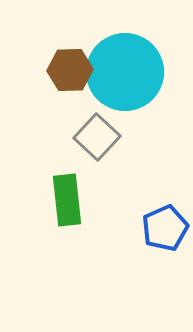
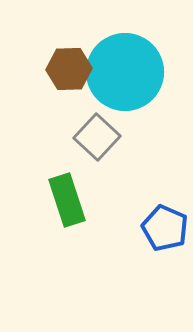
brown hexagon: moved 1 px left, 1 px up
green rectangle: rotated 12 degrees counterclockwise
blue pentagon: rotated 24 degrees counterclockwise
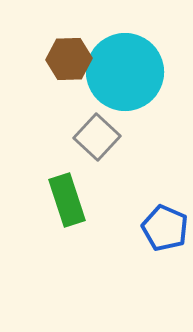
brown hexagon: moved 10 px up
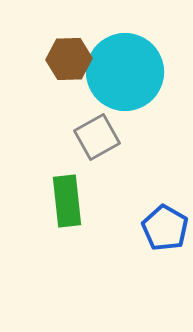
gray square: rotated 18 degrees clockwise
green rectangle: moved 1 px down; rotated 12 degrees clockwise
blue pentagon: rotated 6 degrees clockwise
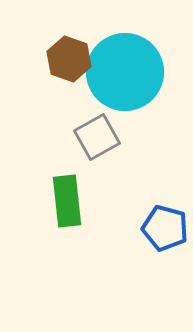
brown hexagon: rotated 21 degrees clockwise
blue pentagon: rotated 15 degrees counterclockwise
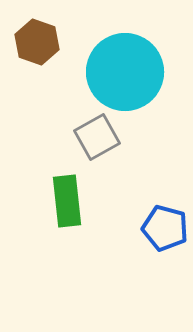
brown hexagon: moved 32 px left, 17 px up
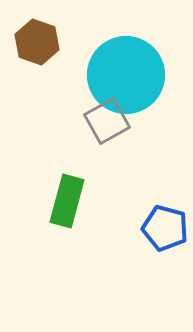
cyan circle: moved 1 px right, 3 px down
gray square: moved 10 px right, 16 px up
green rectangle: rotated 21 degrees clockwise
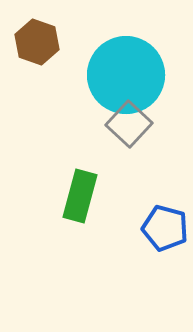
gray square: moved 22 px right, 3 px down; rotated 18 degrees counterclockwise
green rectangle: moved 13 px right, 5 px up
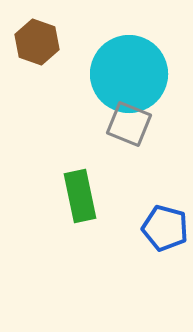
cyan circle: moved 3 px right, 1 px up
gray square: rotated 21 degrees counterclockwise
green rectangle: rotated 27 degrees counterclockwise
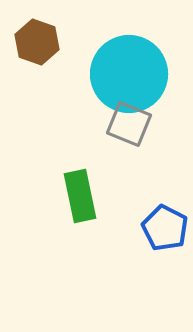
blue pentagon: rotated 12 degrees clockwise
